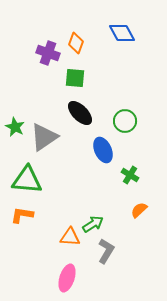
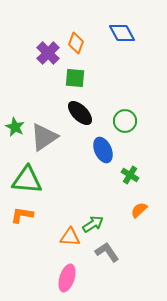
purple cross: rotated 25 degrees clockwise
gray L-shape: moved 1 px right, 1 px down; rotated 65 degrees counterclockwise
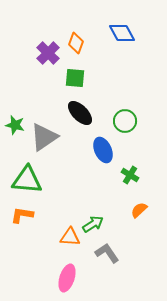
green star: moved 2 px up; rotated 12 degrees counterclockwise
gray L-shape: moved 1 px down
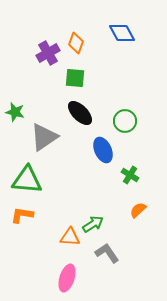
purple cross: rotated 15 degrees clockwise
green star: moved 13 px up
orange semicircle: moved 1 px left
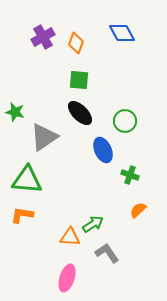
purple cross: moved 5 px left, 16 px up
green square: moved 4 px right, 2 px down
green cross: rotated 12 degrees counterclockwise
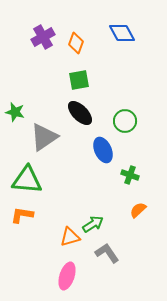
green square: rotated 15 degrees counterclockwise
orange triangle: rotated 20 degrees counterclockwise
pink ellipse: moved 2 px up
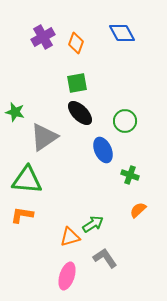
green square: moved 2 px left, 3 px down
gray L-shape: moved 2 px left, 5 px down
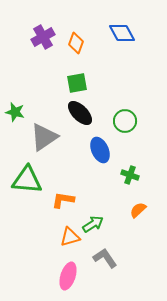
blue ellipse: moved 3 px left
orange L-shape: moved 41 px right, 15 px up
pink ellipse: moved 1 px right
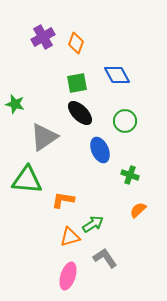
blue diamond: moved 5 px left, 42 px down
green star: moved 8 px up
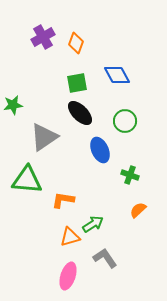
green star: moved 2 px left, 1 px down; rotated 24 degrees counterclockwise
